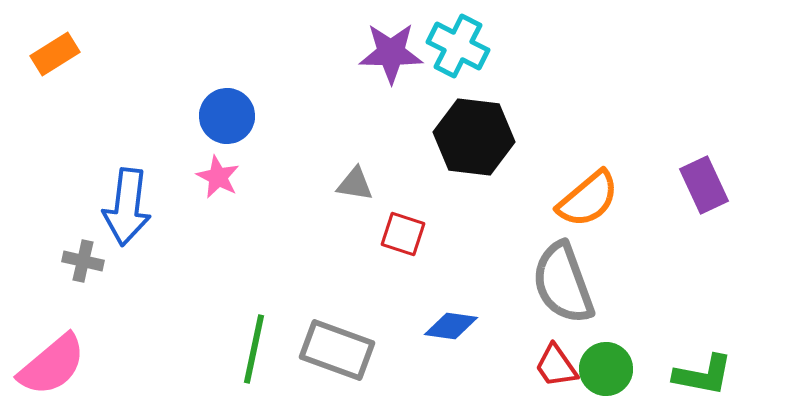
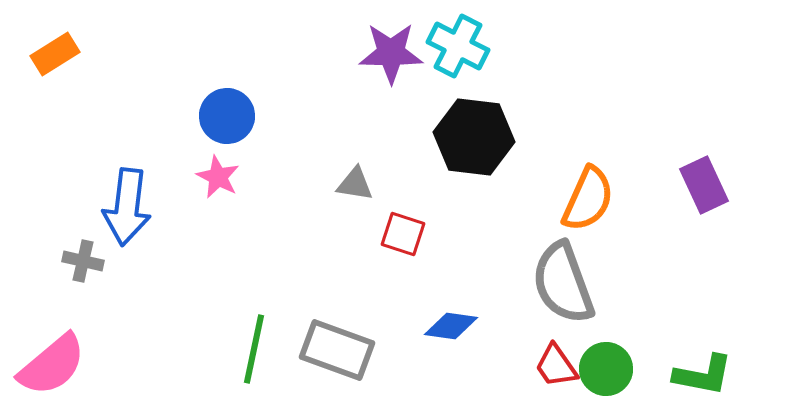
orange semicircle: rotated 26 degrees counterclockwise
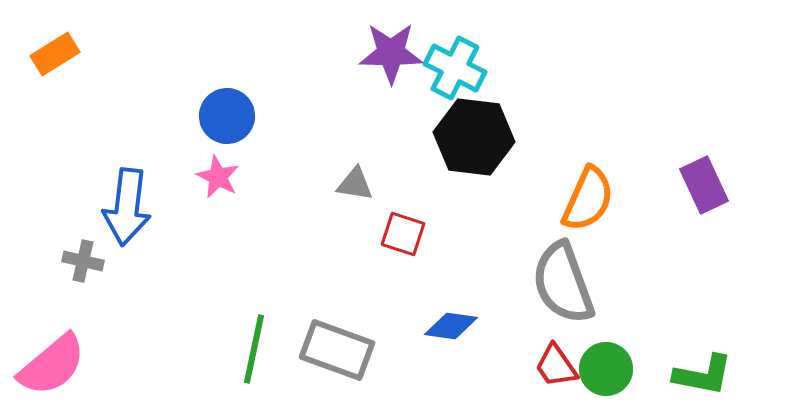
cyan cross: moved 3 px left, 22 px down
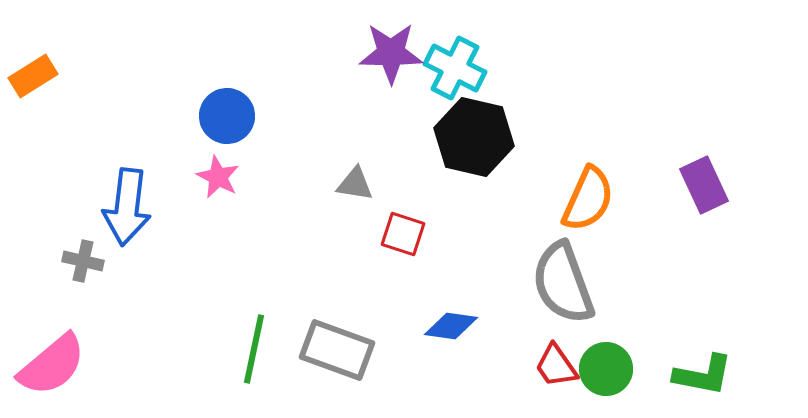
orange rectangle: moved 22 px left, 22 px down
black hexagon: rotated 6 degrees clockwise
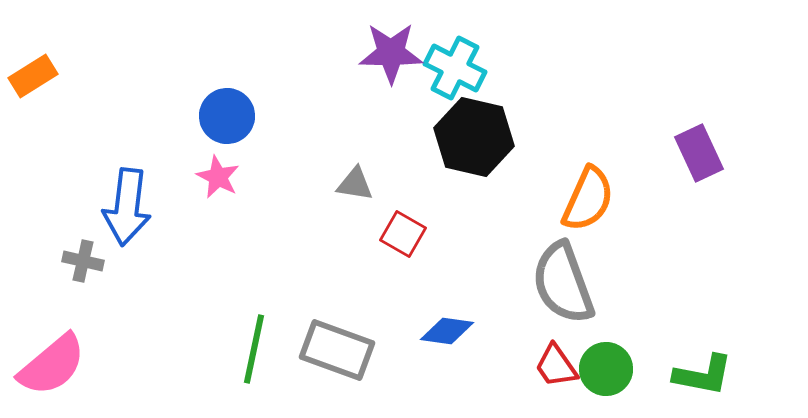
purple rectangle: moved 5 px left, 32 px up
red square: rotated 12 degrees clockwise
blue diamond: moved 4 px left, 5 px down
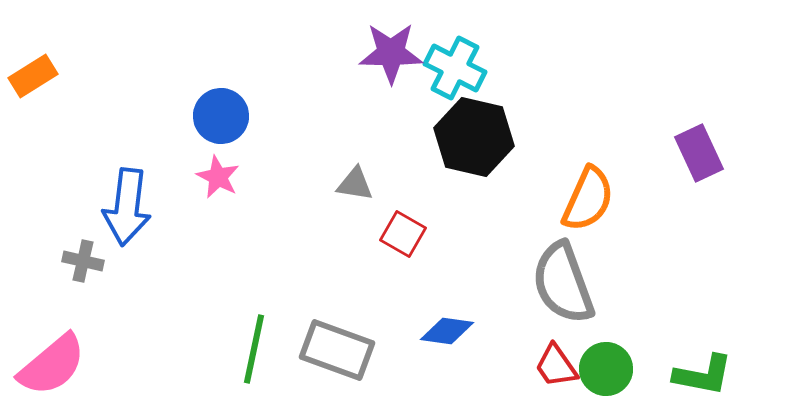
blue circle: moved 6 px left
